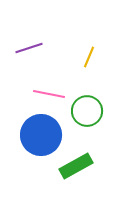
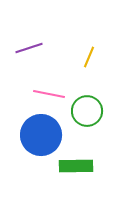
green rectangle: rotated 28 degrees clockwise
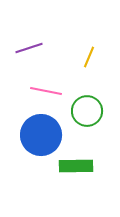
pink line: moved 3 px left, 3 px up
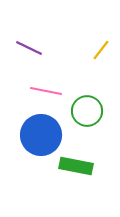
purple line: rotated 44 degrees clockwise
yellow line: moved 12 px right, 7 px up; rotated 15 degrees clockwise
green rectangle: rotated 12 degrees clockwise
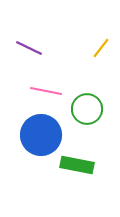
yellow line: moved 2 px up
green circle: moved 2 px up
green rectangle: moved 1 px right, 1 px up
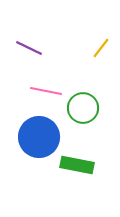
green circle: moved 4 px left, 1 px up
blue circle: moved 2 px left, 2 px down
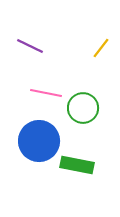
purple line: moved 1 px right, 2 px up
pink line: moved 2 px down
blue circle: moved 4 px down
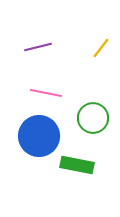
purple line: moved 8 px right, 1 px down; rotated 40 degrees counterclockwise
green circle: moved 10 px right, 10 px down
blue circle: moved 5 px up
